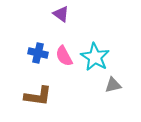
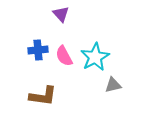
purple triangle: rotated 12 degrees clockwise
blue cross: moved 3 px up; rotated 18 degrees counterclockwise
cyan star: rotated 12 degrees clockwise
brown L-shape: moved 5 px right
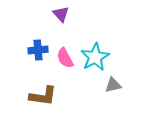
pink semicircle: moved 1 px right, 2 px down
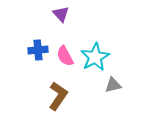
pink semicircle: moved 2 px up
brown L-shape: moved 15 px right; rotated 64 degrees counterclockwise
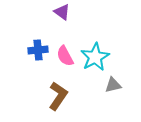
purple triangle: moved 1 px right, 2 px up; rotated 12 degrees counterclockwise
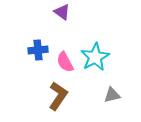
pink semicircle: moved 6 px down
gray triangle: moved 1 px left, 10 px down
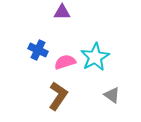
purple triangle: rotated 36 degrees counterclockwise
blue cross: rotated 30 degrees clockwise
pink semicircle: rotated 100 degrees clockwise
gray triangle: rotated 48 degrees clockwise
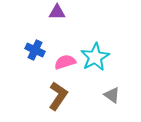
purple triangle: moved 5 px left
blue cross: moved 3 px left
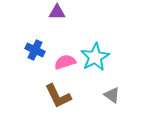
brown L-shape: rotated 120 degrees clockwise
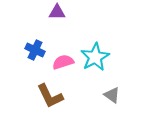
pink semicircle: moved 2 px left
brown L-shape: moved 8 px left
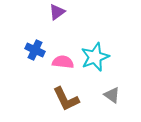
purple triangle: rotated 36 degrees counterclockwise
cyan star: rotated 8 degrees clockwise
pink semicircle: rotated 25 degrees clockwise
brown L-shape: moved 16 px right, 3 px down
